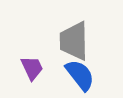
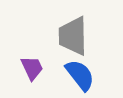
gray trapezoid: moved 1 px left, 5 px up
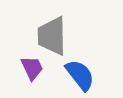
gray trapezoid: moved 21 px left
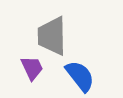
blue semicircle: moved 1 px down
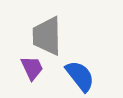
gray trapezoid: moved 5 px left
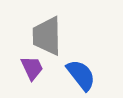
blue semicircle: moved 1 px right, 1 px up
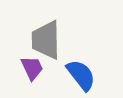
gray trapezoid: moved 1 px left, 4 px down
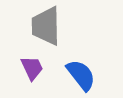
gray trapezoid: moved 14 px up
